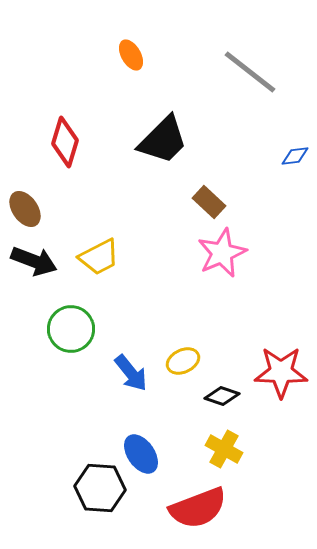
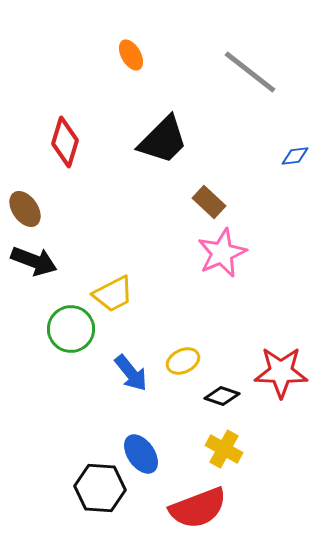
yellow trapezoid: moved 14 px right, 37 px down
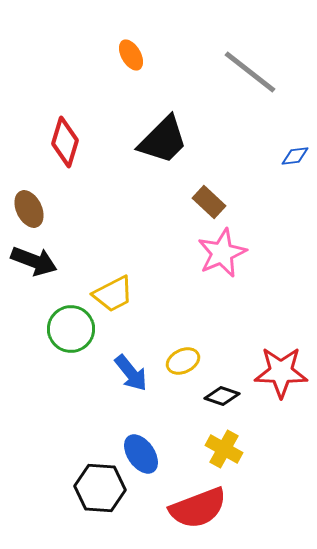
brown ellipse: moved 4 px right; rotated 9 degrees clockwise
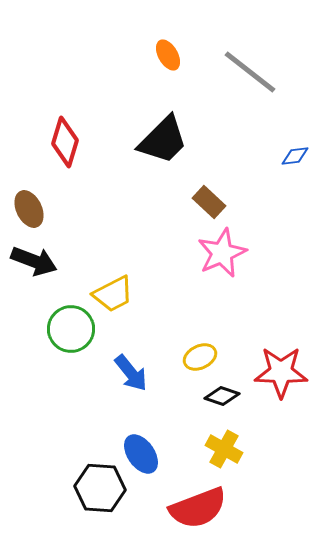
orange ellipse: moved 37 px right
yellow ellipse: moved 17 px right, 4 px up
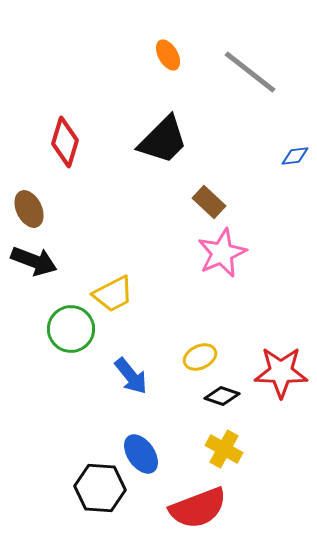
blue arrow: moved 3 px down
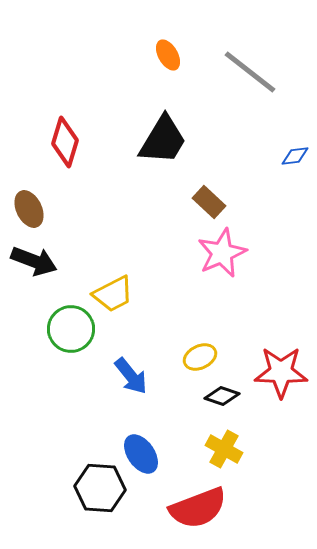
black trapezoid: rotated 14 degrees counterclockwise
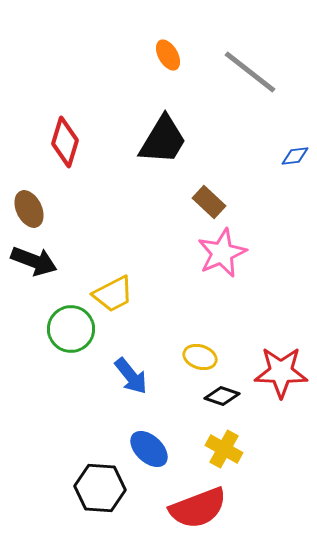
yellow ellipse: rotated 44 degrees clockwise
blue ellipse: moved 8 px right, 5 px up; rotated 12 degrees counterclockwise
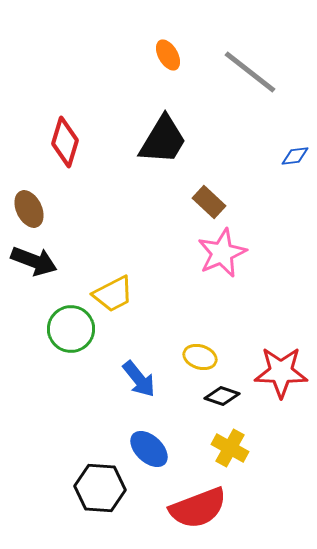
blue arrow: moved 8 px right, 3 px down
yellow cross: moved 6 px right, 1 px up
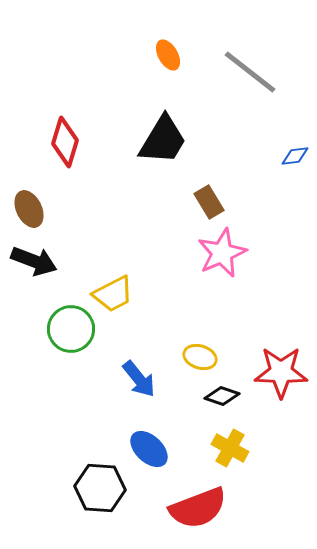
brown rectangle: rotated 16 degrees clockwise
